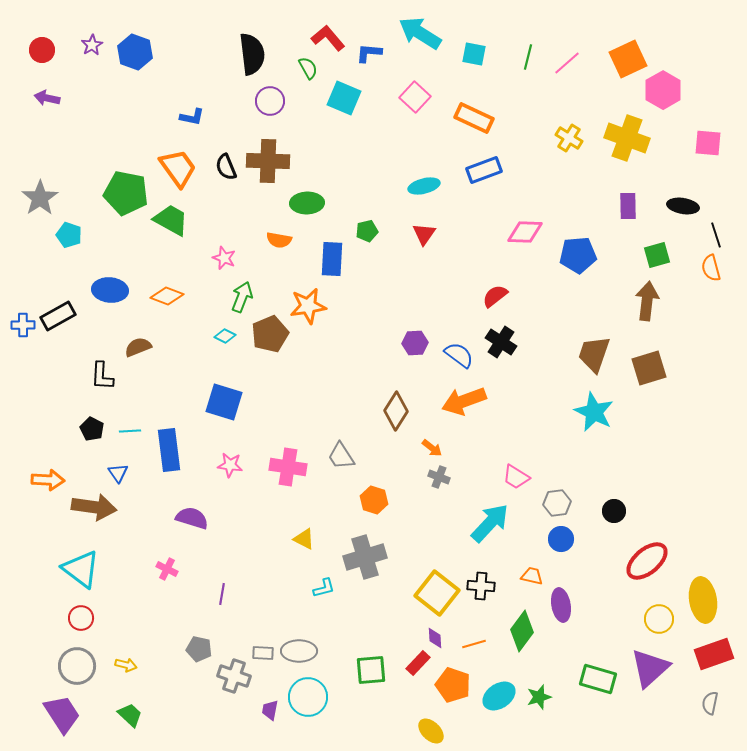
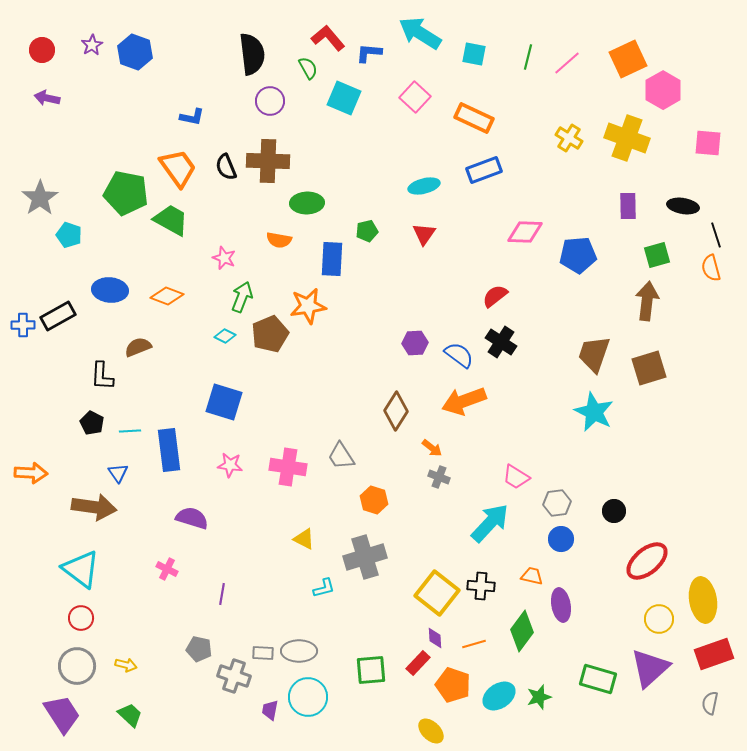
black pentagon at (92, 429): moved 6 px up
orange arrow at (48, 480): moved 17 px left, 7 px up
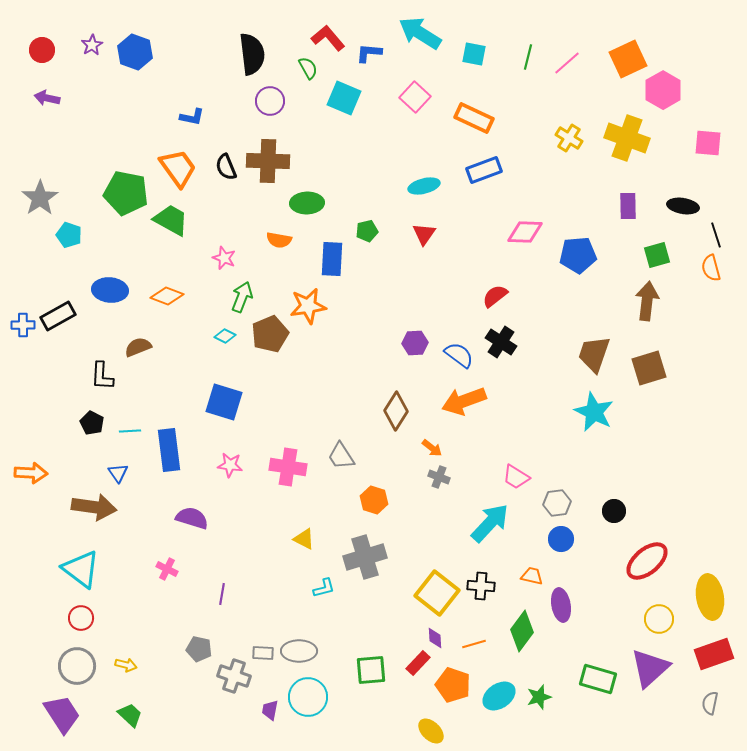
yellow ellipse at (703, 600): moved 7 px right, 3 px up
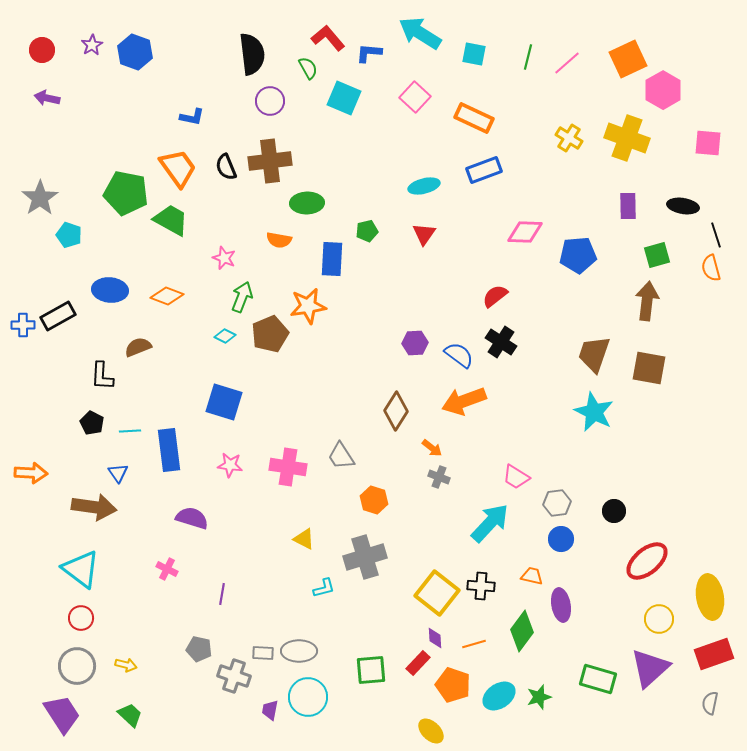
brown cross at (268, 161): moved 2 px right; rotated 9 degrees counterclockwise
brown square at (649, 368): rotated 27 degrees clockwise
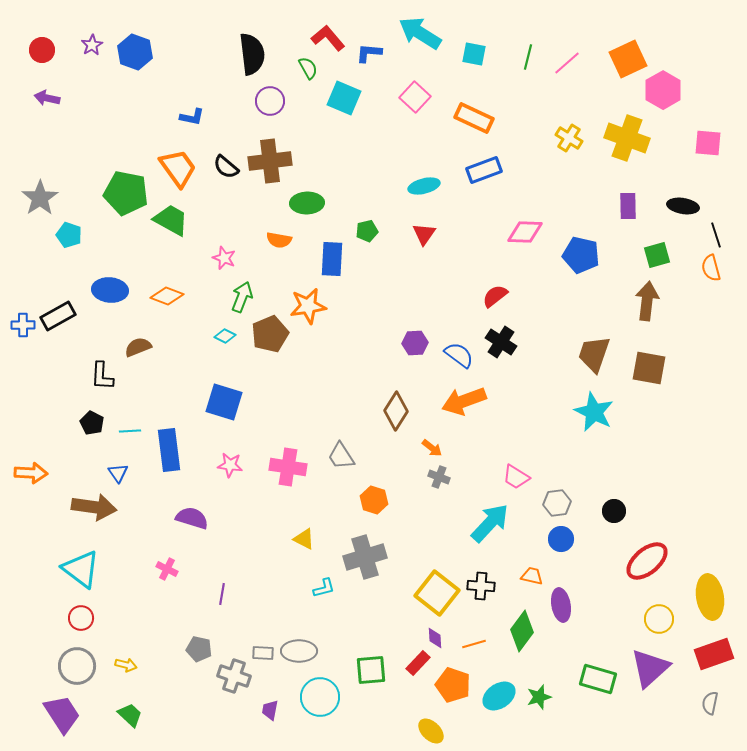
black semicircle at (226, 167): rotated 28 degrees counterclockwise
blue pentagon at (578, 255): moved 3 px right; rotated 18 degrees clockwise
cyan circle at (308, 697): moved 12 px right
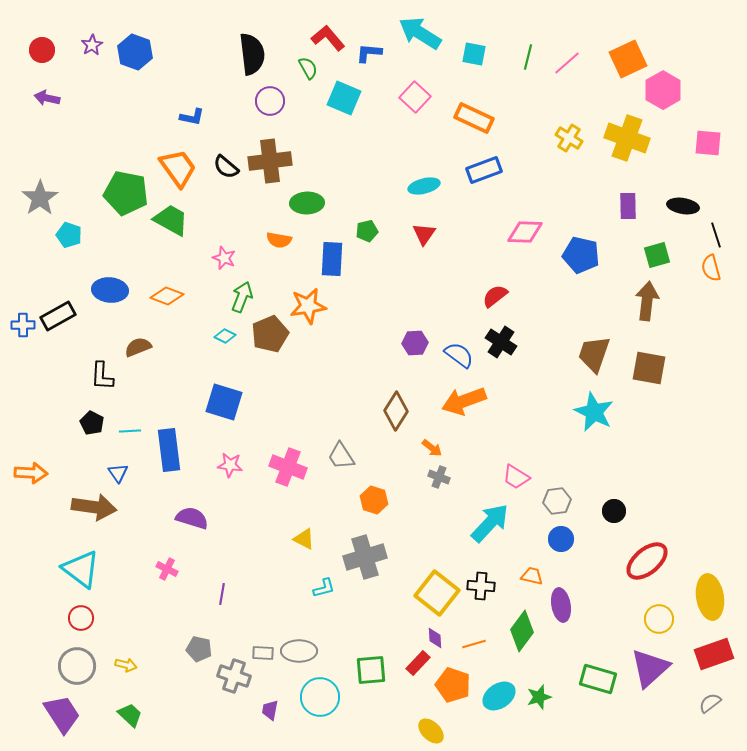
pink cross at (288, 467): rotated 12 degrees clockwise
gray hexagon at (557, 503): moved 2 px up
gray semicircle at (710, 703): rotated 40 degrees clockwise
